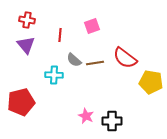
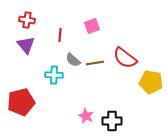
gray semicircle: moved 1 px left
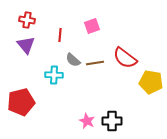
pink star: moved 1 px right, 5 px down
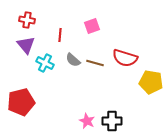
red semicircle: rotated 20 degrees counterclockwise
brown line: rotated 24 degrees clockwise
cyan cross: moved 9 px left, 12 px up; rotated 24 degrees clockwise
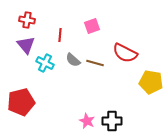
red semicircle: moved 5 px up; rotated 10 degrees clockwise
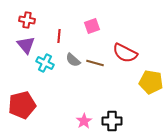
red line: moved 1 px left, 1 px down
red pentagon: moved 1 px right, 3 px down
pink star: moved 3 px left; rotated 14 degrees clockwise
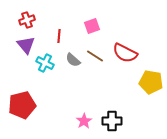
red cross: rotated 28 degrees counterclockwise
brown line: moved 7 px up; rotated 18 degrees clockwise
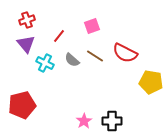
red line: rotated 32 degrees clockwise
purple triangle: moved 1 px up
gray semicircle: moved 1 px left
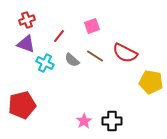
purple triangle: rotated 30 degrees counterclockwise
